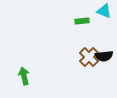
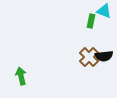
green rectangle: moved 9 px right; rotated 72 degrees counterclockwise
green arrow: moved 3 px left
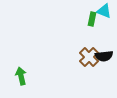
green rectangle: moved 1 px right, 2 px up
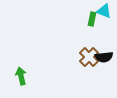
black semicircle: moved 1 px down
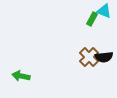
green rectangle: rotated 16 degrees clockwise
green arrow: rotated 66 degrees counterclockwise
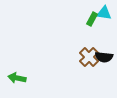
cyan triangle: moved 2 px down; rotated 14 degrees counterclockwise
black semicircle: rotated 12 degrees clockwise
green arrow: moved 4 px left, 2 px down
